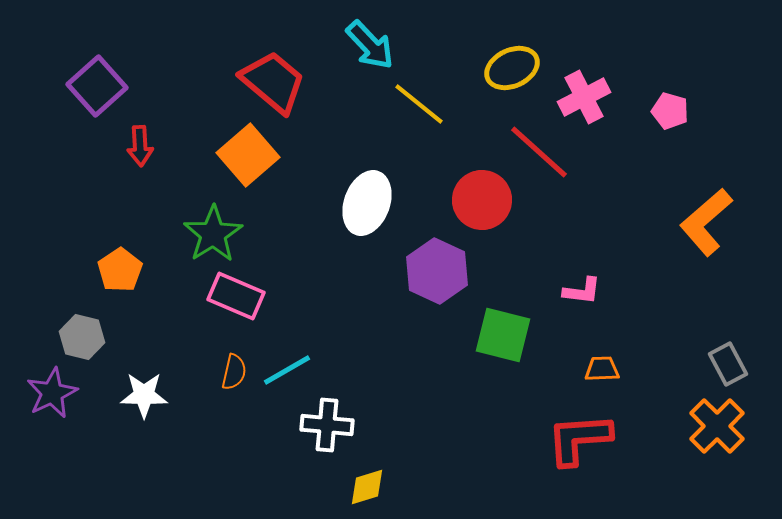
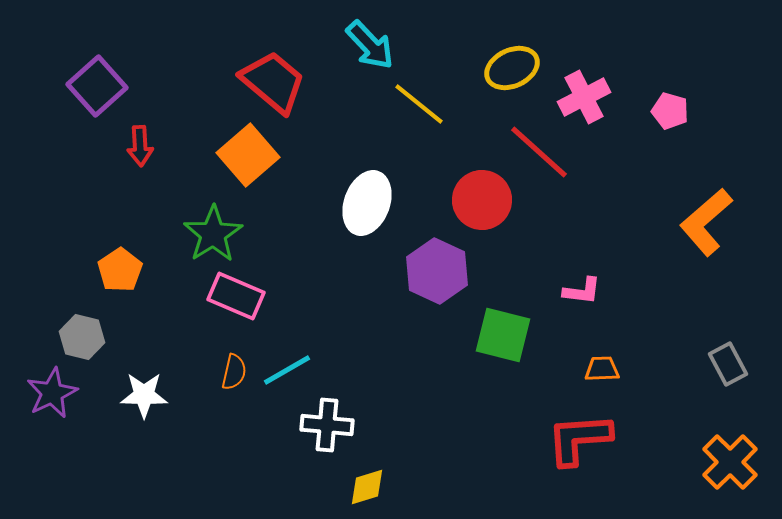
orange cross: moved 13 px right, 36 px down
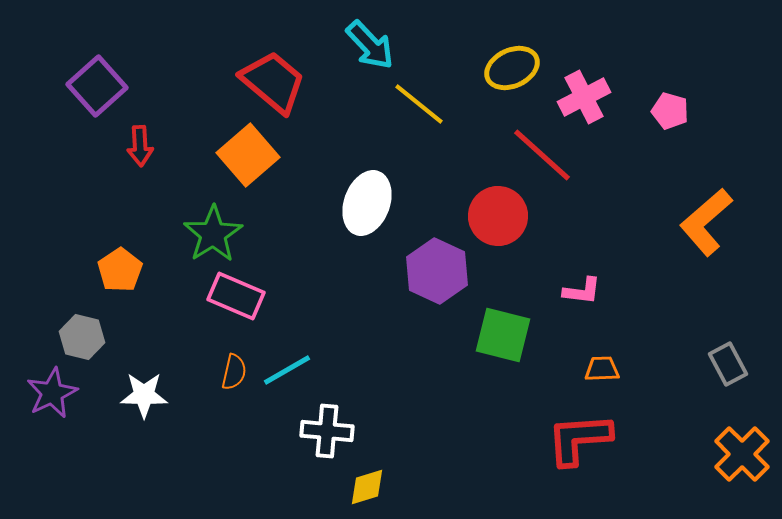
red line: moved 3 px right, 3 px down
red circle: moved 16 px right, 16 px down
white cross: moved 6 px down
orange cross: moved 12 px right, 8 px up
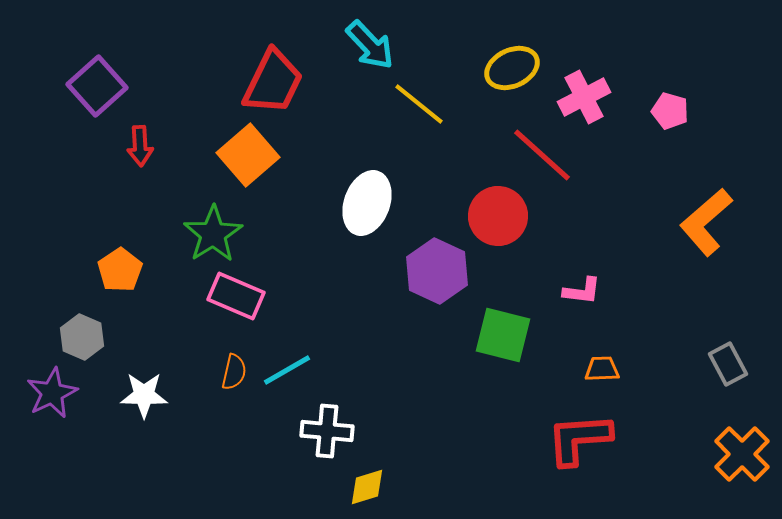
red trapezoid: rotated 76 degrees clockwise
gray hexagon: rotated 9 degrees clockwise
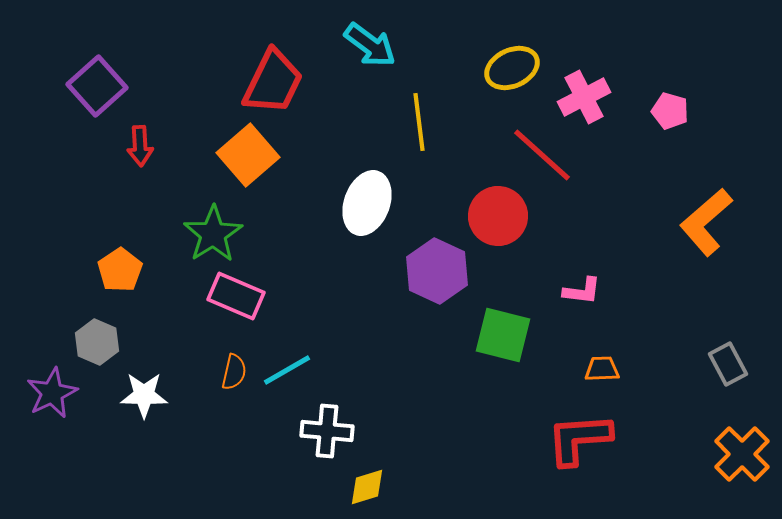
cyan arrow: rotated 10 degrees counterclockwise
yellow line: moved 18 px down; rotated 44 degrees clockwise
gray hexagon: moved 15 px right, 5 px down
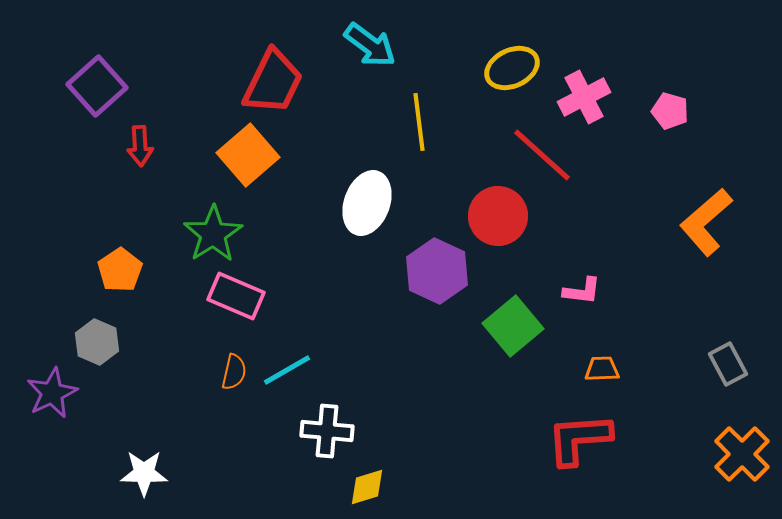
green square: moved 10 px right, 9 px up; rotated 36 degrees clockwise
white star: moved 78 px down
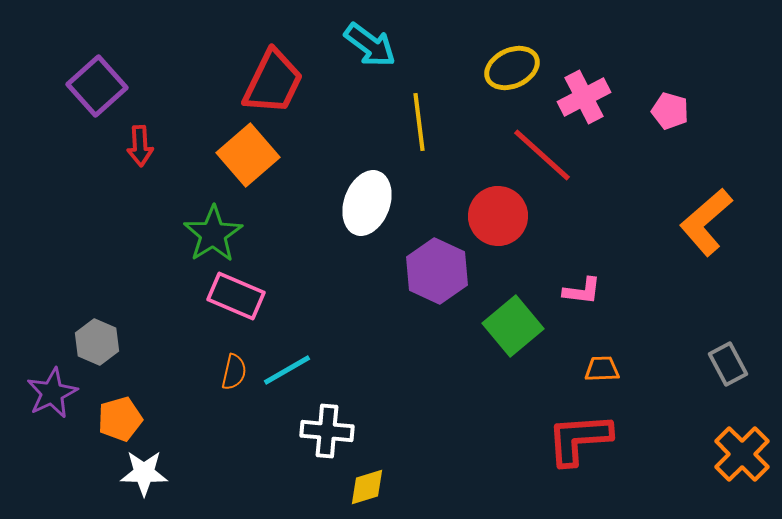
orange pentagon: moved 149 px down; rotated 18 degrees clockwise
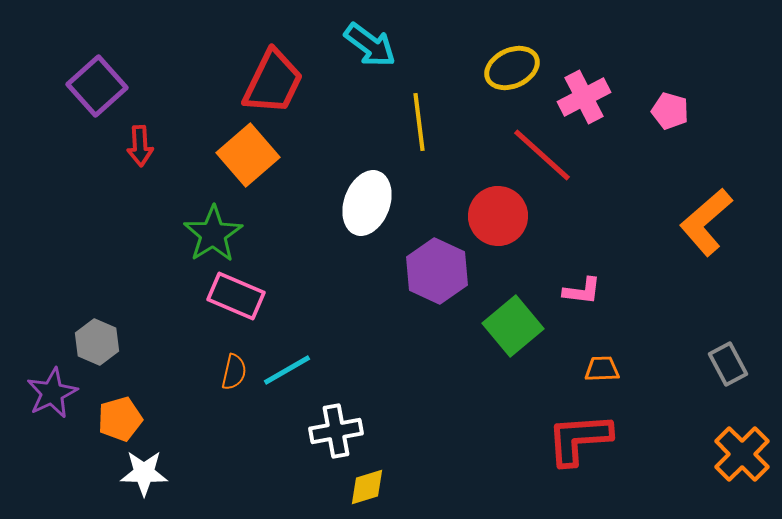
white cross: moved 9 px right; rotated 15 degrees counterclockwise
